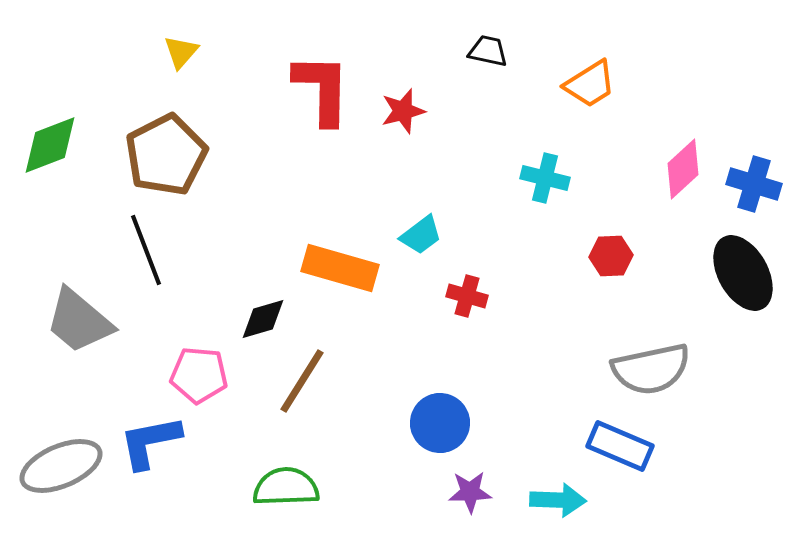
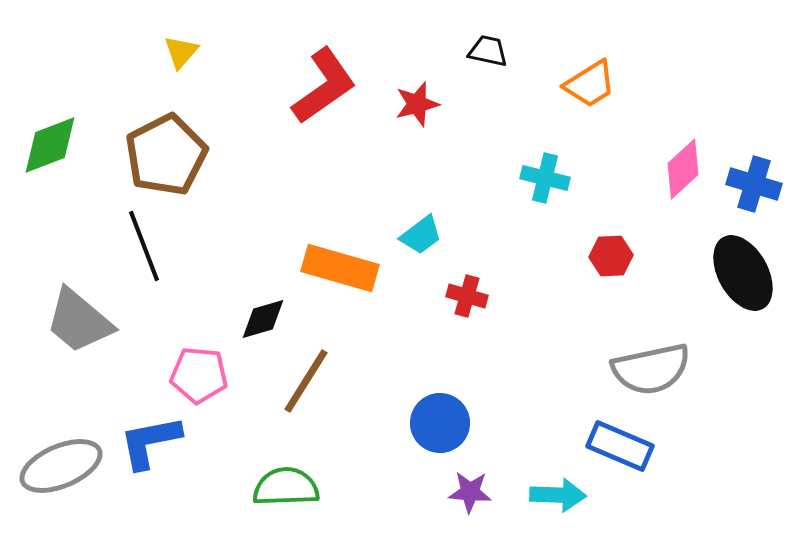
red L-shape: moved 2 px right, 3 px up; rotated 54 degrees clockwise
red star: moved 14 px right, 7 px up
black line: moved 2 px left, 4 px up
brown line: moved 4 px right
purple star: rotated 6 degrees clockwise
cyan arrow: moved 5 px up
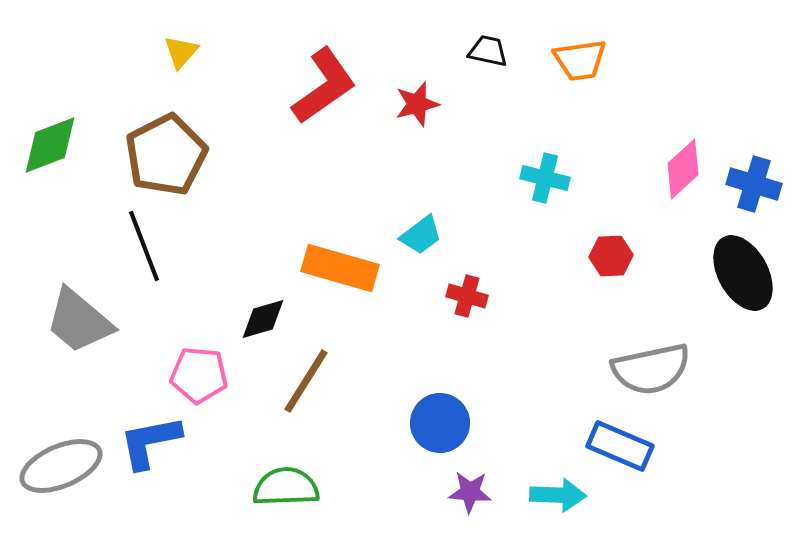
orange trapezoid: moved 10 px left, 24 px up; rotated 24 degrees clockwise
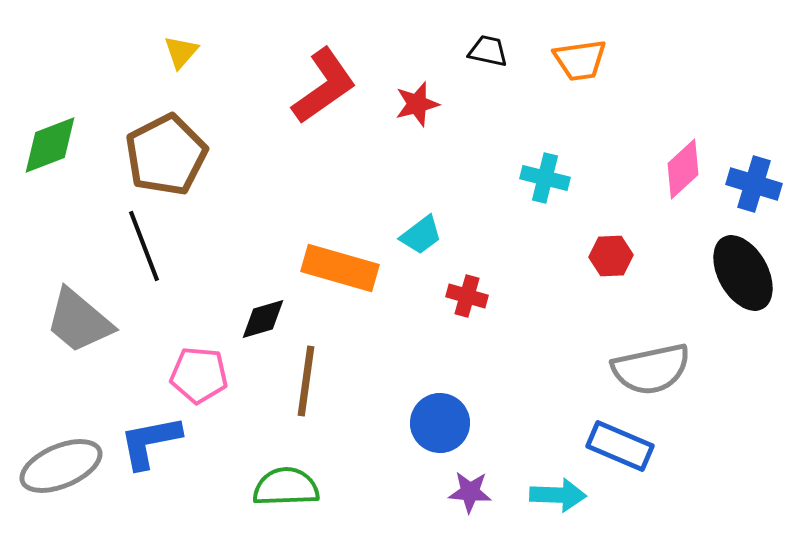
brown line: rotated 24 degrees counterclockwise
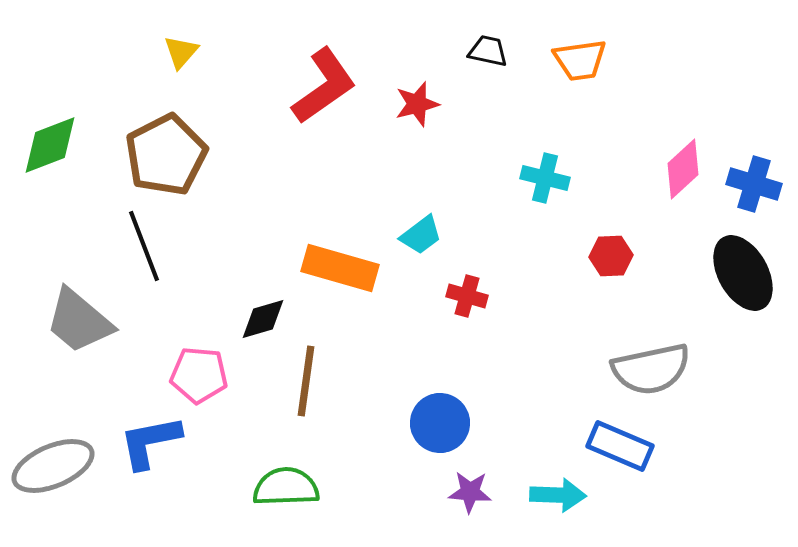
gray ellipse: moved 8 px left
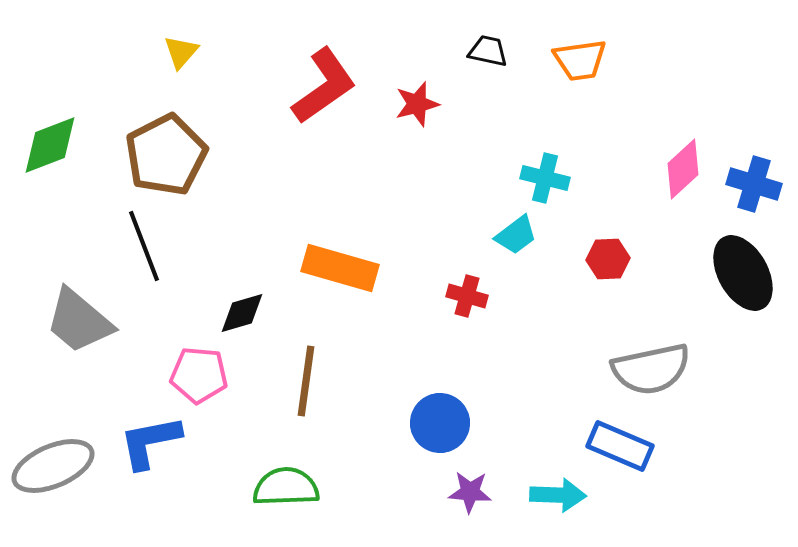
cyan trapezoid: moved 95 px right
red hexagon: moved 3 px left, 3 px down
black diamond: moved 21 px left, 6 px up
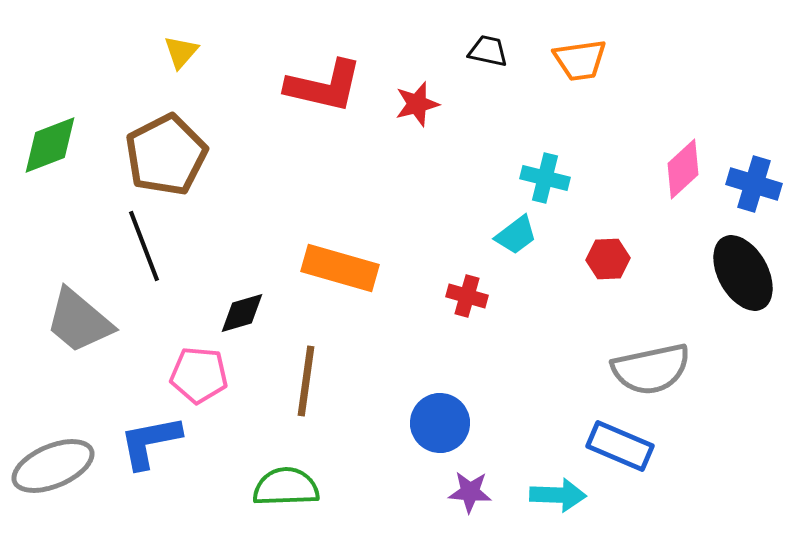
red L-shape: rotated 48 degrees clockwise
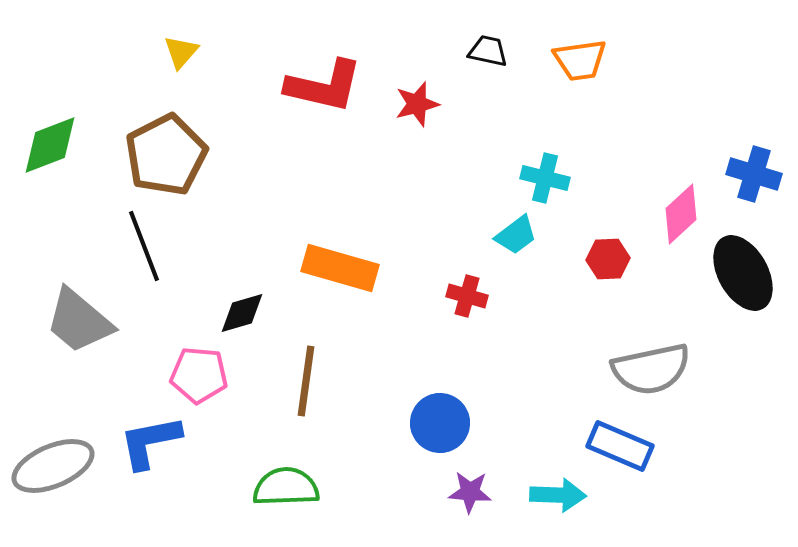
pink diamond: moved 2 px left, 45 px down
blue cross: moved 10 px up
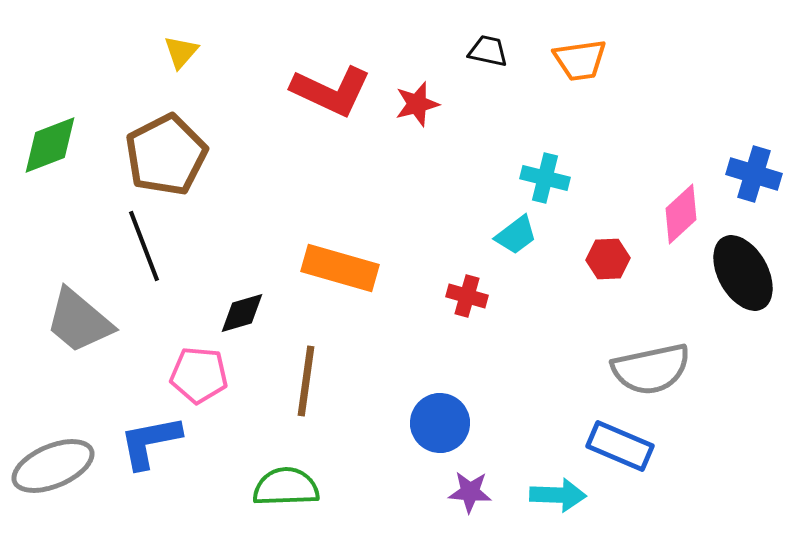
red L-shape: moved 7 px right, 5 px down; rotated 12 degrees clockwise
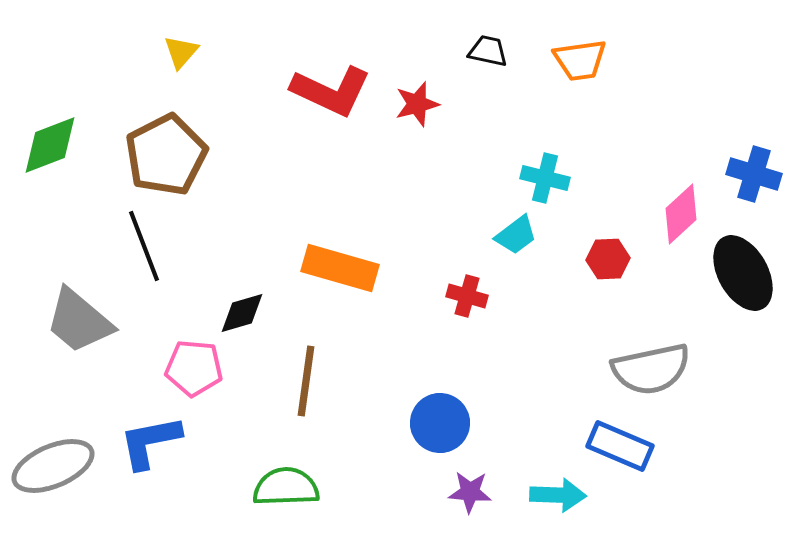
pink pentagon: moved 5 px left, 7 px up
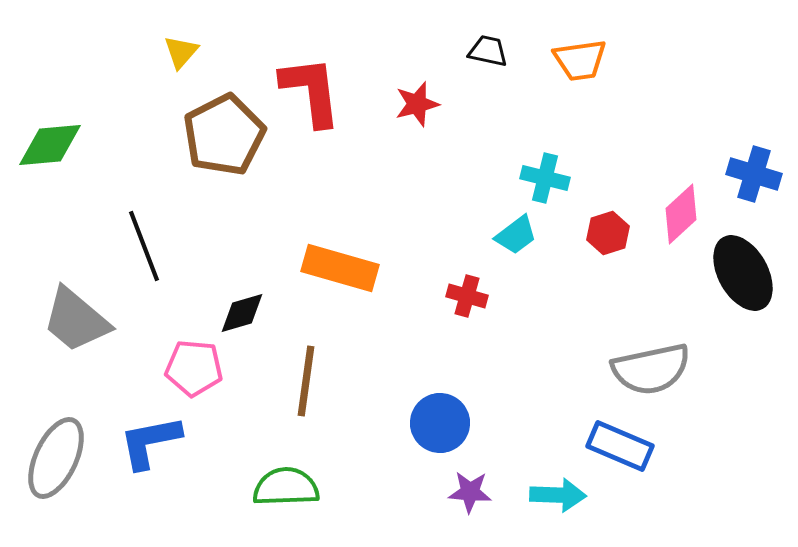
red L-shape: moved 20 px left; rotated 122 degrees counterclockwise
green diamond: rotated 16 degrees clockwise
brown pentagon: moved 58 px right, 20 px up
red hexagon: moved 26 px up; rotated 15 degrees counterclockwise
gray trapezoid: moved 3 px left, 1 px up
gray ellipse: moved 3 px right, 8 px up; rotated 42 degrees counterclockwise
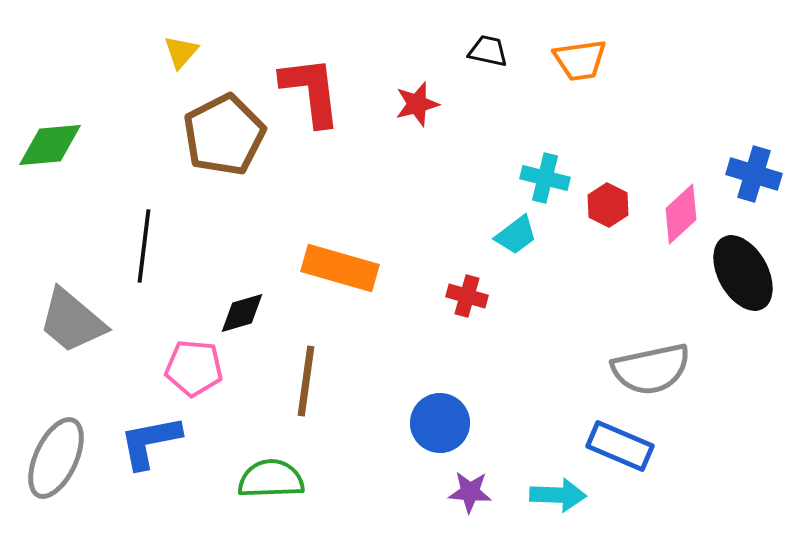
red hexagon: moved 28 px up; rotated 15 degrees counterclockwise
black line: rotated 28 degrees clockwise
gray trapezoid: moved 4 px left, 1 px down
green semicircle: moved 15 px left, 8 px up
